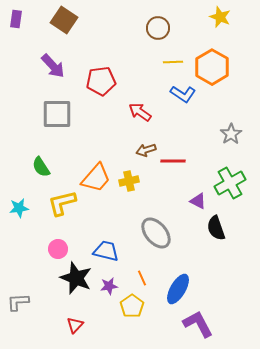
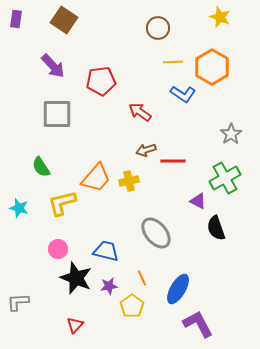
green cross: moved 5 px left, 5 px up
cyan star: rotated 24 degrees clockwise
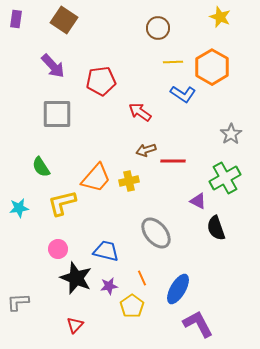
cyan star: rotated 24 degrees counterclockwise
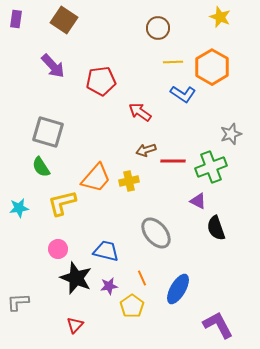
gray square: moved 9 px left, 18 px down; rotated 16 degrees clockwise
gray star: rotated 15 degrees clockwise
green cross: moved 14 px left, 11 px up; rotated 8 degrees clockwise
purple L-shape: moved 20 px right, 1 px down
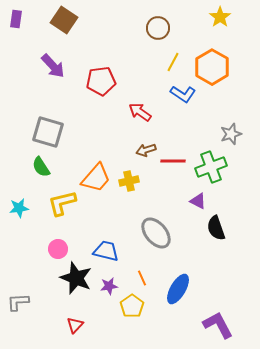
yellow star: rotated 15 degrees clockwise
yellow line: rotated 60 degrees counterclockwise
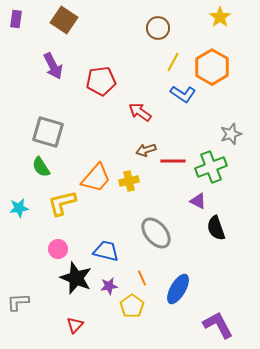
purple arrow: rotated 16 degrees clockwise
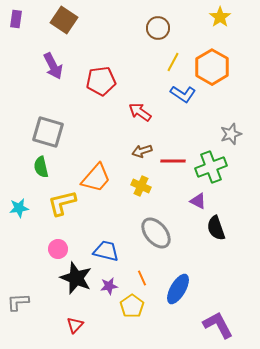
brown arrow: moved 4 px left, 1 px down
green semicircle: rotated 20 degrees clockwise
yellow cross: moved 12 px right, 5 px down; rotated 36 degrees clockwise
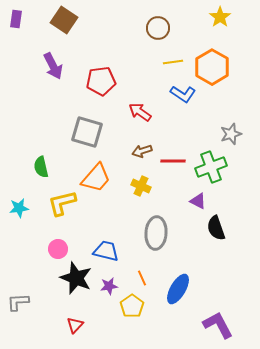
yellow line: rotated 54 degrees clockwise
gray square: moved 39 px right
gray ellipse: rotated 44 degrees clockwise
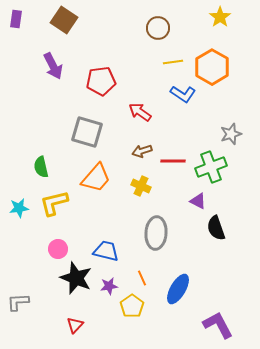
yellow L-shape: moved 8 px left
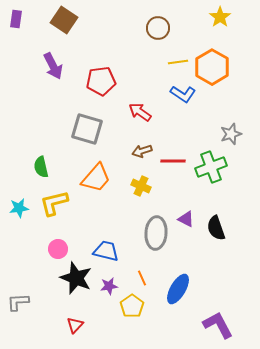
yellow line: moved 5 px right
gray square: moved 3 px up
purple triangle: moved 12 px left, 18 px down
